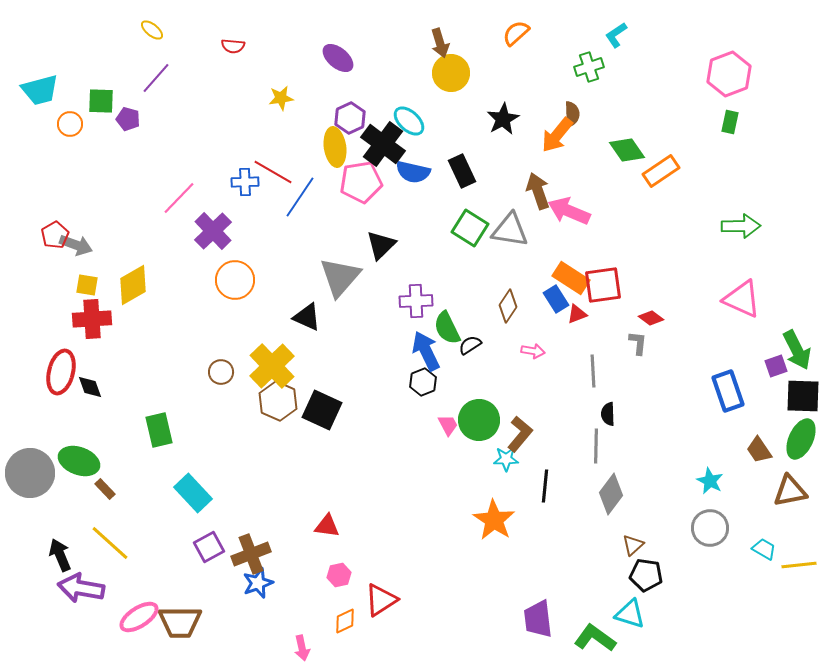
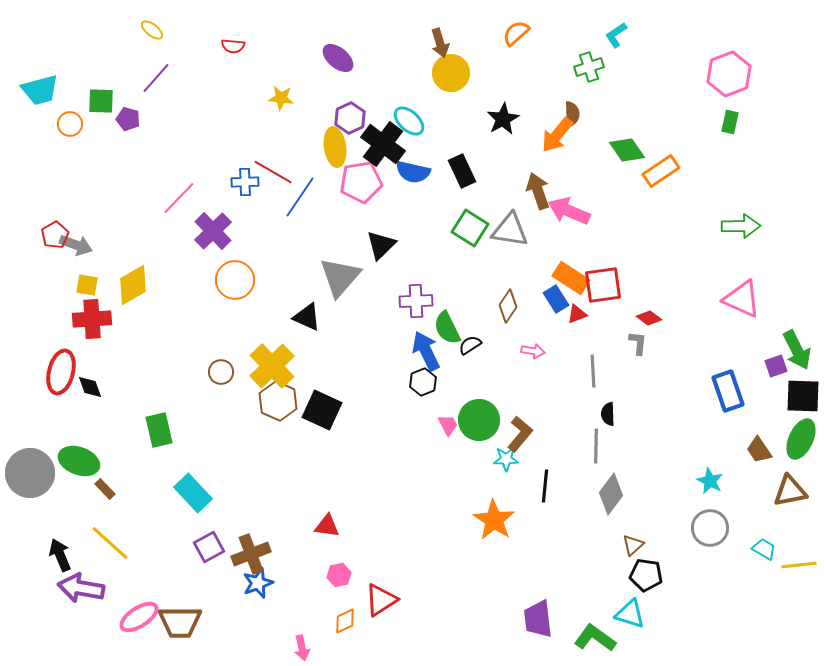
yellow star at (281, 98): rotated 15 degrees clockwise
red diamond at (651, 318): moved 2 px left
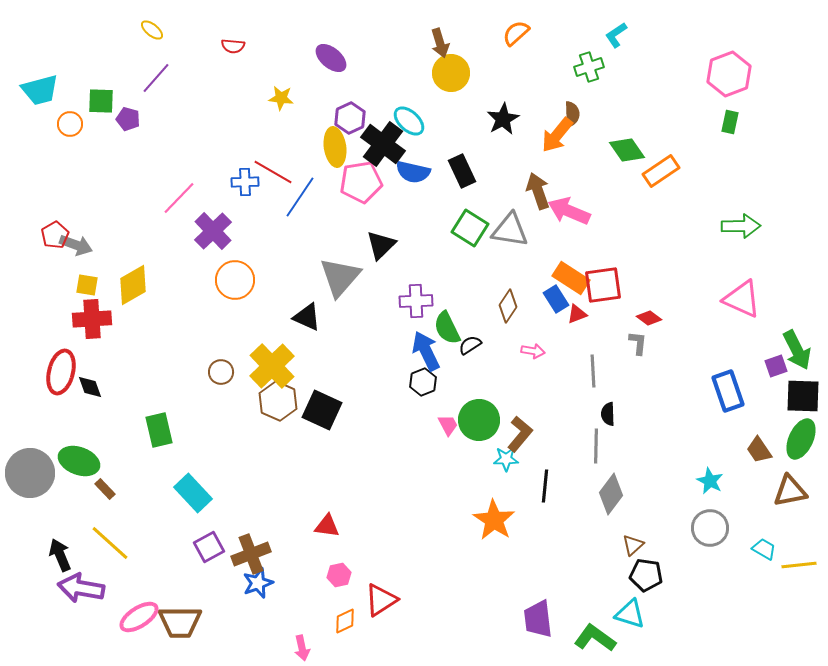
purple ellipse at (338, 58): moved 7 px left
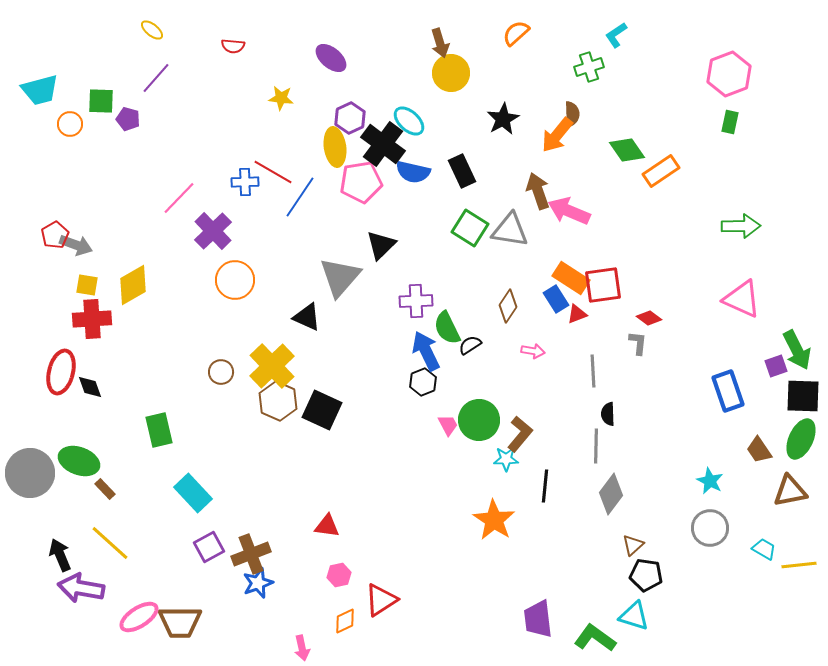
cyan triangle at (630, 614): moved 4 px right, 2 px down
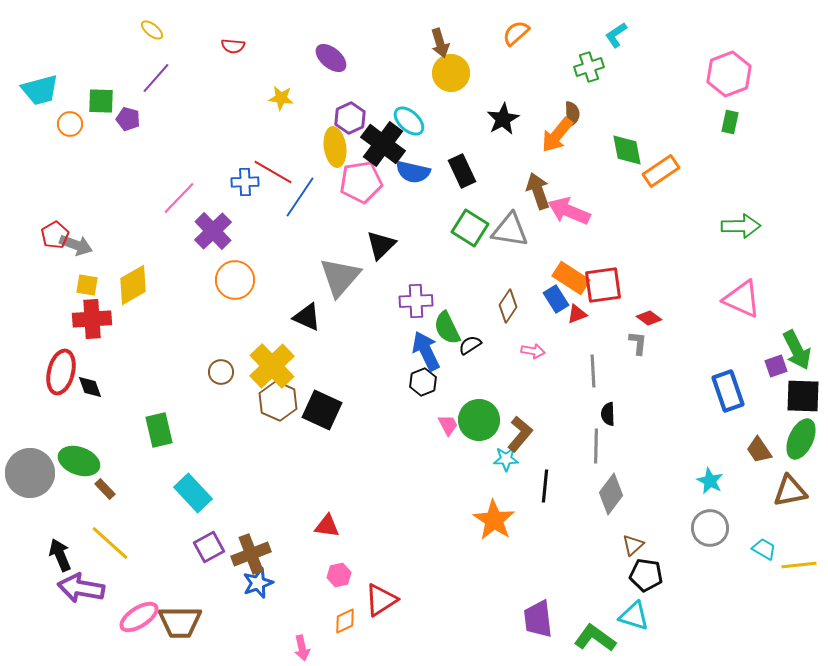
green diamond at (627, 150): rotated 24 degrees clockwise
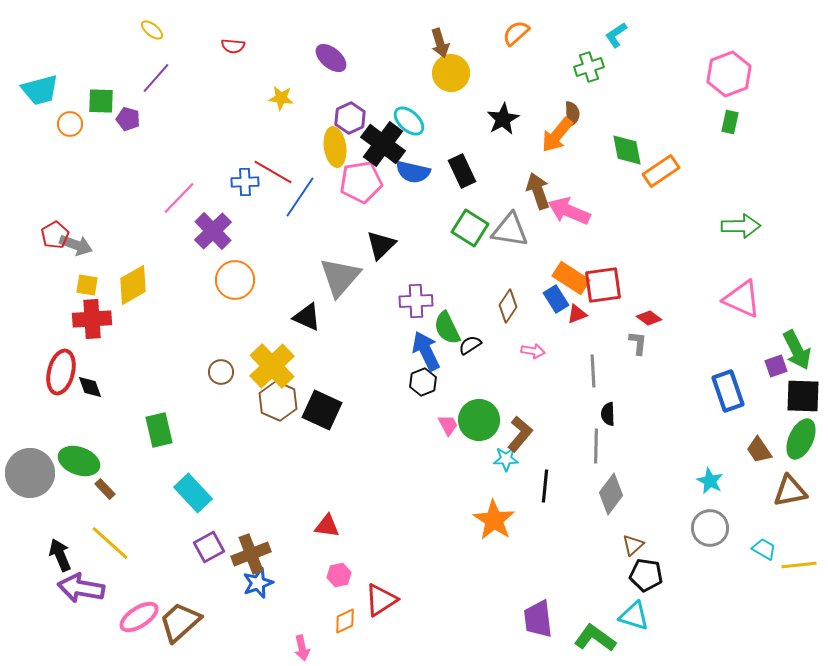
brown trapezoid at (180, 622): rotated 138 degrees clockwise
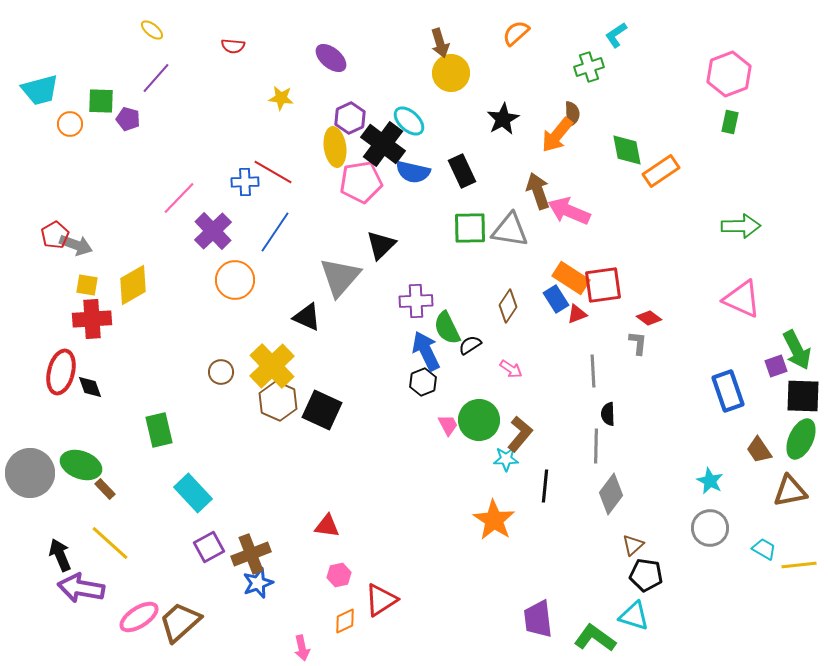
blue line at (300, 197): moved 25 px left, 35 px down
green square at (470, 228): rotated 33 degrees counterclockwise
pink arrow at (533, 351): moved 22 px left, 18 px down; rotated 25 degrees clockwise
green ellipse at (79, 461): moved 2 px right, 4 px down
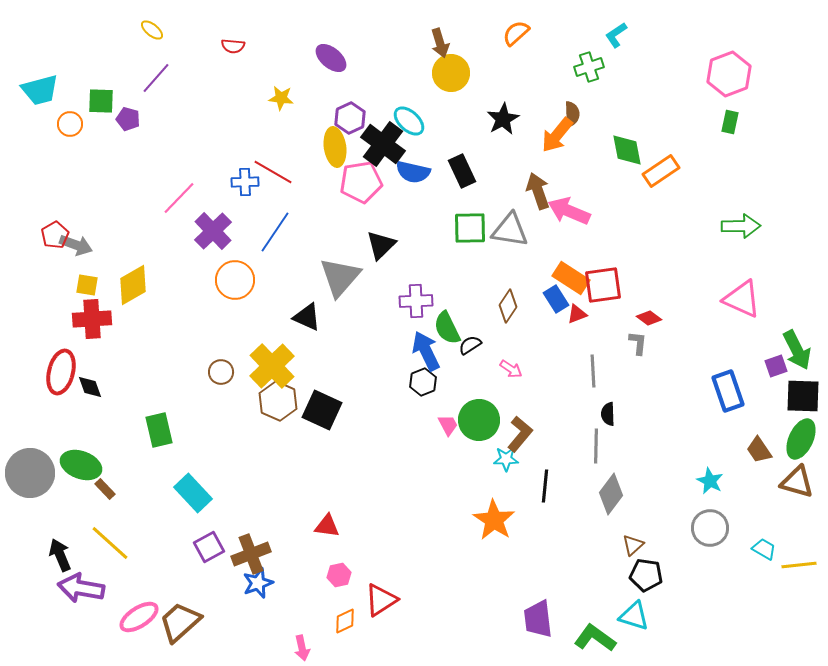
brown triangle at (790, 491): moved 7 px right, 9 px up; rotated 27 degrees clockwise
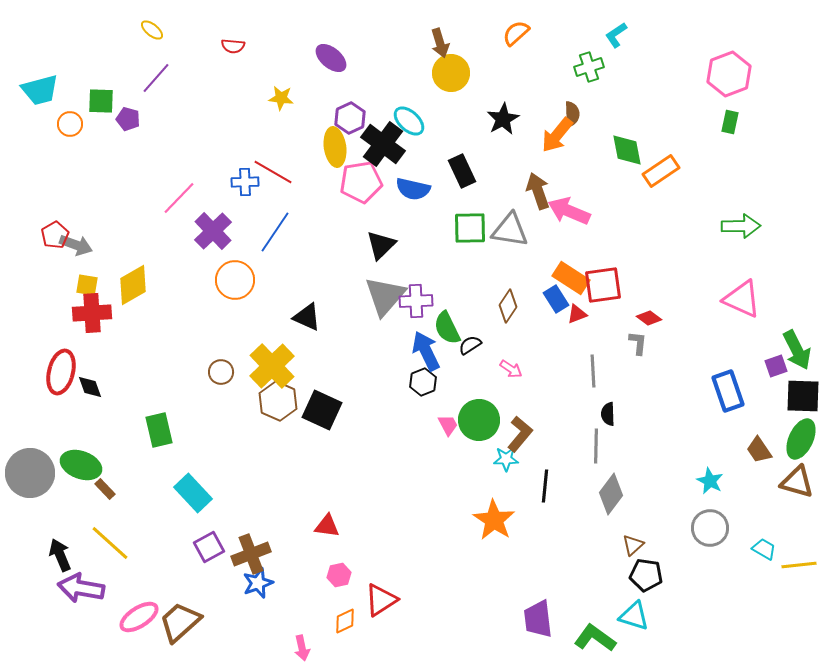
blue semicircle at (413, 172): moved 17 px down
gray triangle at (340, 277): moved 45 px right, 19 px down
red cross at (92, 319): moved 6 px up
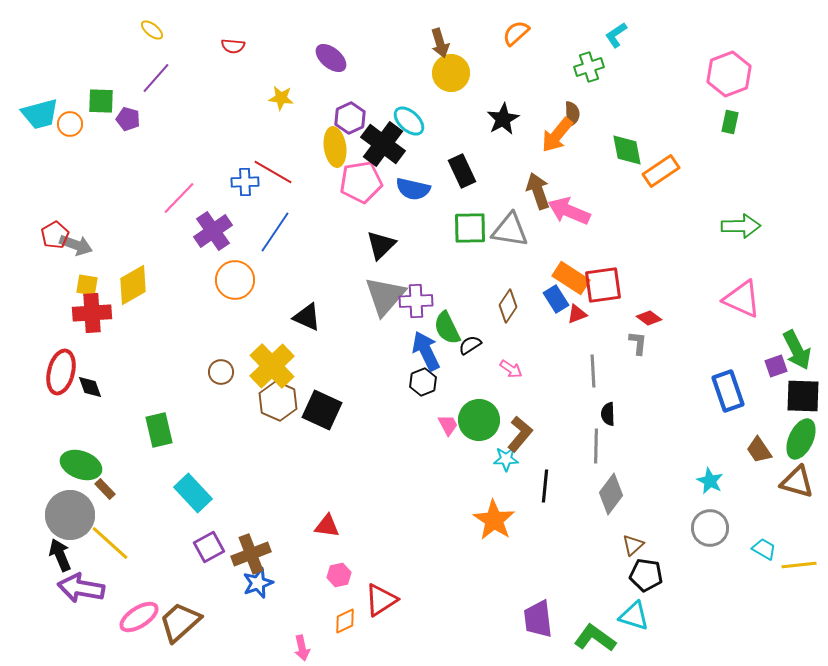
cyan trapezoid at (40, 90): moved 24 px down
purple cross at (213, 231): rotated 9 degrees clockwise
gray circle at (30, 473): moved 40 px right, 42 px down
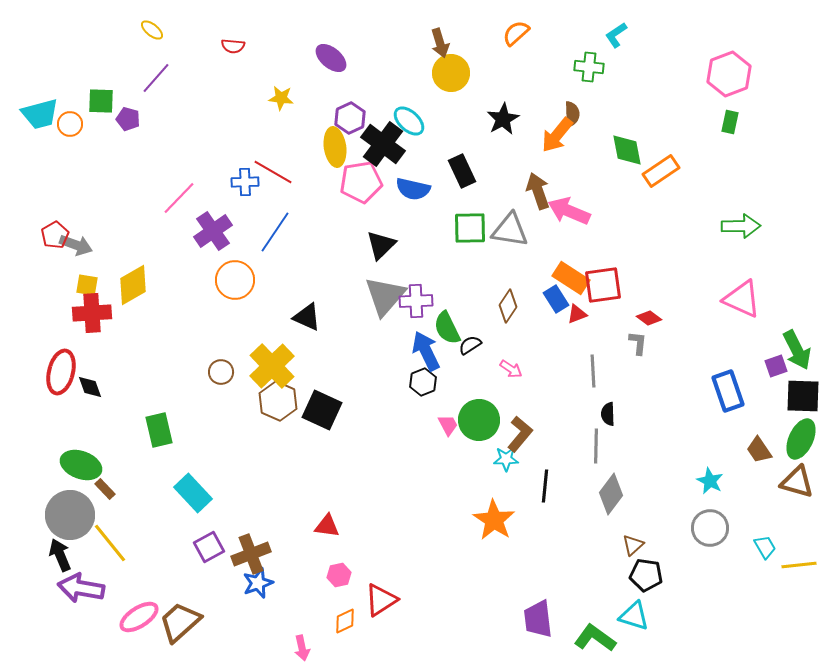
green cross at (589, 67): rotated 24 degrees clockwise
yellow line at (110, 543): rotated 9 degrees clockwise
cyan trapezoid at (764, 549): moved 1 px right, 2 px up; rotated 30 degrees clockwise
